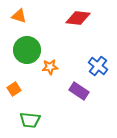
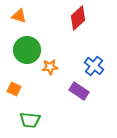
red diamond: rotated 50 degrees counterclockwise
blue cross: moved 4 px left
orange square: rotated 32 degrees counterclockwise
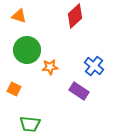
red diamond: moved 3 px left, 2 px up
green trapezoid: moved 4 px down
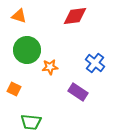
red diamond: rotated 35 degrees clockwise
blue cross: moved 1 px right, 3 px up
purple rectangle: moved 1 px left, 1 px down
green trapezoid: moved 1 px right, 2 px up
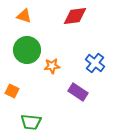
orange triangle: moved 5 px right
orange star: moved 2 px right, 1 px up
orange square: moved 2 px left, 2 px down
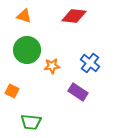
red diamond: moved 1 px left; rotated 15 degrees clockwise
blue cross: moved 5 px left
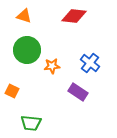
green trapezoid: moved 1 px down
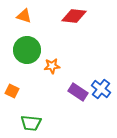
blue cross: moved 11 px right, 26 px down
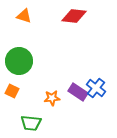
green circle: moved 8 px left, 11 px down
orange star: moved 32 px down
blue cross: moved 5 px left, 1 px up
